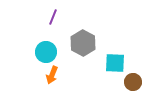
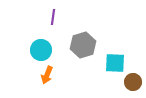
purple line: rotated 14 degrees counterclockwise
gray hexagon: moved 2 px down; rotated 15 degrees clockwise
cyan circle: moved 5 px left, 2 px up
orange arrow: moved 5 px left
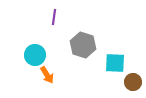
purple line: moved 1 px right
gray hexagon: rotated 25 degrees counterclockwise
cyan circle: moved 6 px left, 5 px down
orange arrow: rotated 54 degrees counterclockwise
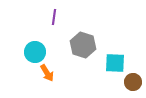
cyan circle: moved 3 px up
orange arrow: moved 2 px up
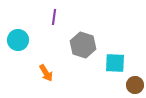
cyan circle: moved 17 px left, 12 px up
orange arrow: moved 1 px left
brown circle: moved 2 px right, 3 px down
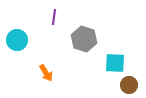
cyan circle: moved 1 px left
gray hexagon: moved 1 px right, 6 px up
brown circle: moved 6 px left
